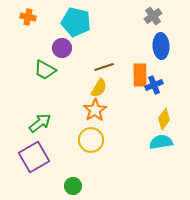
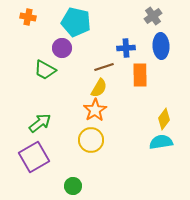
blue cross: moved 28 px left, 37 px up; rotated 18 degrees clockwise
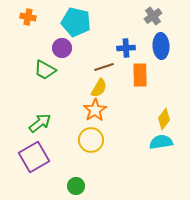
green circle: moved 3 px right
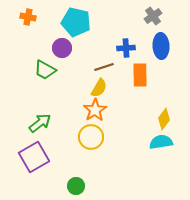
yellow circle: moved 3 px up
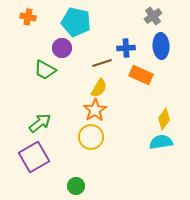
brown line: moved 2 px left, 4 px up
orange rectangle: moved 1 px right; rotated 65 degrees counterclockwise
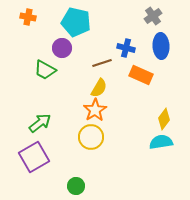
blue cross: rotated 18 degrees clockwise
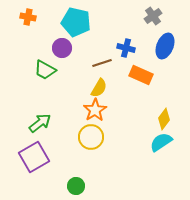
blue ellipse: moved 4 px right; rotated 25 degrees clockwise
cyan semicircle: rotated 25 degrees counterclockwise
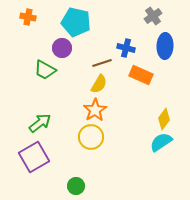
blue ellipse: rotated 20 degrees counterclockwise
yellow semicircle: moved 4 px up
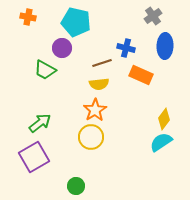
yellow semicircle: rotated 54 degrees clockwise
